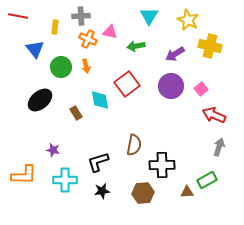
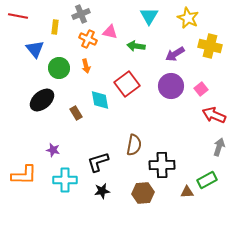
gray cross: moved 2 px up; rotated 18 degrees counterclockwise
yellow star: moved 2 px up
green arrow: rotated 18 degrees clockwise
green circle: moved 2 px left, 1 px down
black ellipse: moved 2 px right
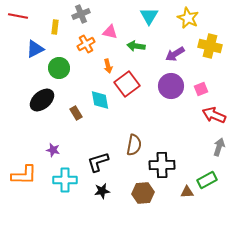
orange cross: moved 2 px left, 5 px down; rotated 36 degrees clockwise
blue triangle: rotated 42 degrees clockwise
orange arrow: moved 22 px right
pink square: rotated 16 degrees clockwise
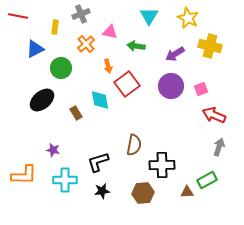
orange cross: rotated 12 degrees counterclockwise
green circle: moved 2 px right
